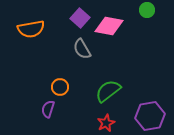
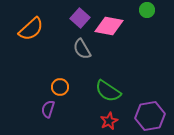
orange semicircle: rotated 32 degrees counterclockwise
green semicircle: rotated 108 degrees counterclockwise
red star: moved 3 px right, 2 px up
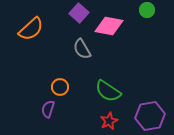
purple square: moved 1 px left, 5 px up
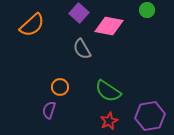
orange semicircle: moved 1 px right, 4 px up
purple semicircle: moved 1 px right, 1 px down
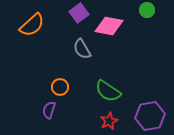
purple square: rotated 12 degrees clockwise
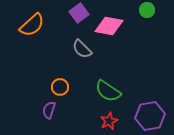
gray semicircle: rotated 15 degrees counterclockwise
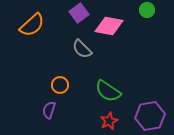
orange circle: moved 2 px up
